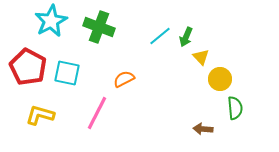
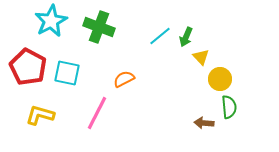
green semicircle: moved 6 px left, 1 px up
brown arrow: moved 1 px right, 6 px up
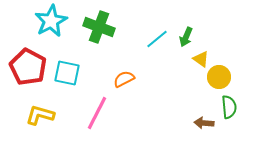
cyan line: moved 3 px left, 3 px down
yellow triangle: moved 2 px down; rotated 12 degrees counterclockwise
yellow circle: moved 1 px left, 2 px up
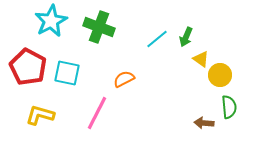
yellow circle: moved 1 px right, 2 px up
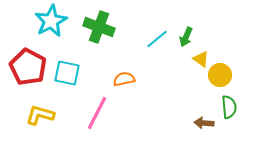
orange semicircle: rotated 15 degrees clockwise
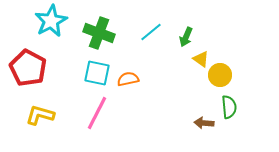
green cross: moved 6 px down
cyan line: moved 6 px left, 7 px up
red pentagon: moved 1 px down
cyan square: moved 30 px right
orange semicircle: moved 4 px right
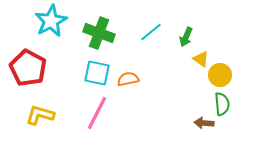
green semicircle: moved 7 px left, 3 px up
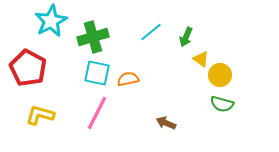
green cross: moved 6 px left, 4 px down; rotated 36 degrees counterclockwise
green semicircle: rotated 110 degrees clockwise
brown arrow: moved 38 px left; rotated 18 degrees clockwise
